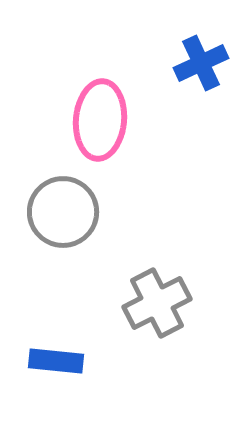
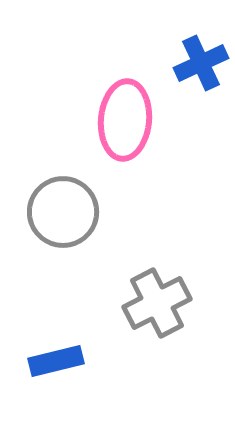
pink ellipse: moved 25 px right
blue rectangle: rotated 20 degrees counterclockwise
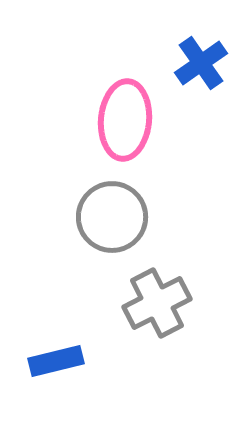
blue cross: rotated 10 degrees counterclockwise
gray circle: moved 49 px right, 5 px down
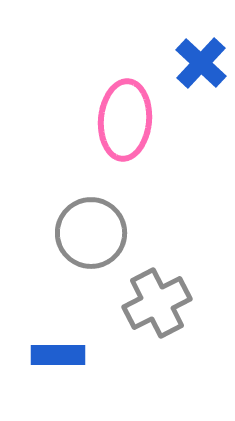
blue cross: rotated 12 degrees counterclockwise
gray circle: moved 21 px left, 16 px down
blue rectangle: moved 2 px right, 6 px up; rotated 14 degrees clockwise
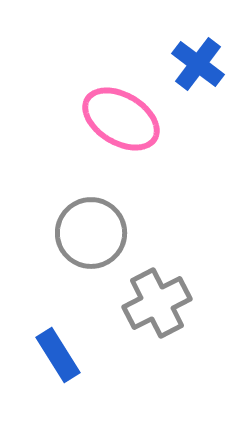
blue cross: moved 3 px left, 1 px down; rotated 6 degrees counterclockwise
pink ellipse: moved 4 px left, 1 px up; rotated 64 degrees counterclockwise
blue rectangle: rotated 58 degrees clockwise
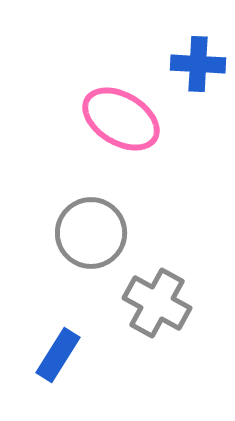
blue cross: rotated 34 degrees counterclockwise
gray cross: rotated 34 degrees counterclockwise
blue rectangle: rotated 64 degrees clockwise
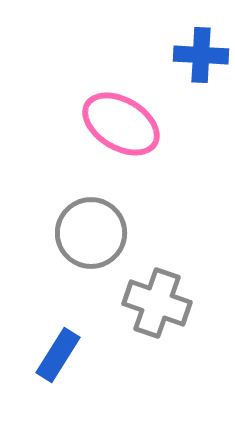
blue cross: moved 3 px right, 9 px up
pink ellipse: moved 5 px down
gray cross: rotated 10 degrees counterclockwise
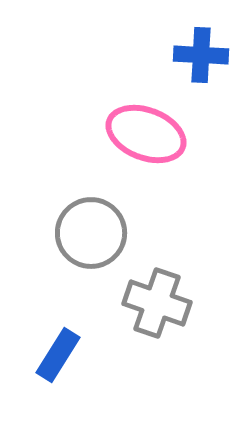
pink ellipse: moved 25 px right, 10 px down; rotated 10 degrees counterclockwise
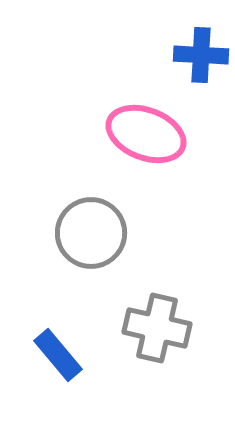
gray cross: moved 25 px down; rotated 6 degrees counterclockwise
blue rectangle: rotated 72 degrees counterclockwise
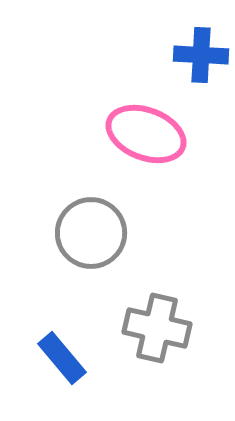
blue rectangle: moved 4 px right, 3 px down
